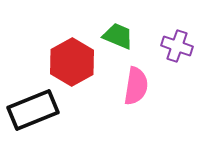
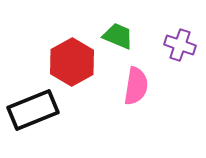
purple cross: moved 3 px right, 1 px up
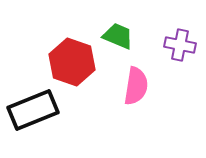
purple cross: rotated 8 degrees counterclockwise
red hexagon: rotated 12 degrees counterclockwise
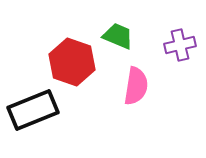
purple cross: rotated 24 degrees counterclockwise
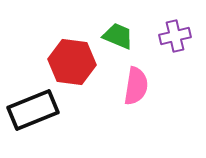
purple cross: moved 5 px left, 9 px up
red hexagon: rotated 12 degrees counterclockwise
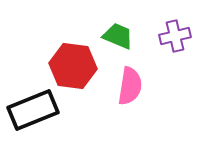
red hexagon: moved 1 px right, 4 px down
pink semicircle: moved 6 px left
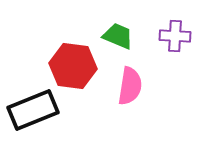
purple cross: rotated 16 degrees clockwise
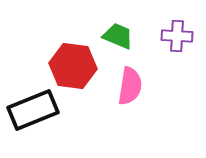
purple cross: moved 2 px right
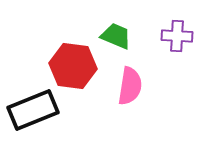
green trapezoid: moved 2 px left
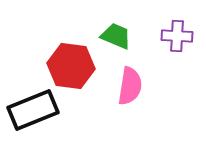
red hexagon: moved 2 px left
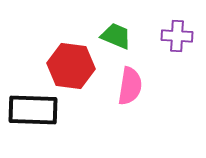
black rectangle: rotated 24 degrees clockwise
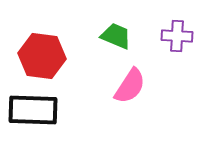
red hexagon: moved 29 px left, 10 px up
pink semicircle: rotated 24 degrees clockwise
